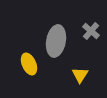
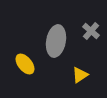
yellow ellipse: moved 4 px left; rotated 15 degrees counterclockwise
yellow triangle: rotated 24 degrees clockwise
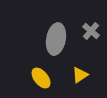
gray ellipse: moved 2 px up
yellow ellipse: moved 16 px right, 14 px down
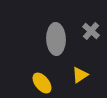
gray ellipse: rotated 12 degrees counterclockwise
yellow ellipse: moved 1 px right, 5 px down
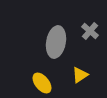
gray cross: moved 1 px left
gray ellipse: moved 3 px down; rotated 12 degrees clockwise
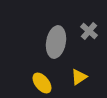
gray cross: moved 1 px left
yellow triangle: moved 1 px left, 2 px down
